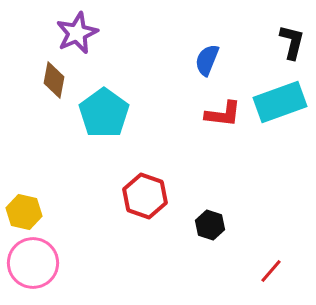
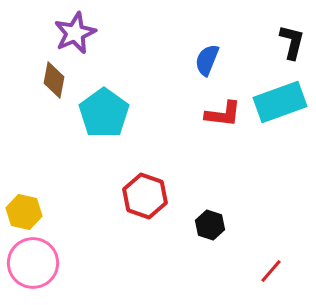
purple star: moved 2 px left
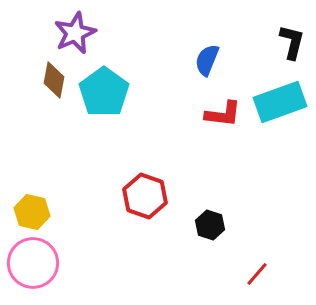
cyan pentagon: moved 21 px up
yellow hexagon: moved 8 px right
red line: moved 14 px left, 3 px down
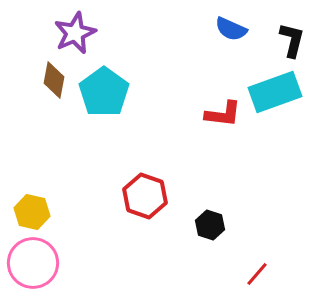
black L-shape: moved 2 px up
blue semicircle: moved 24 px right, 31 px up; rotated 88 degrees counterclockwise
cyan rectangle: moved 5 px left, 10 px up
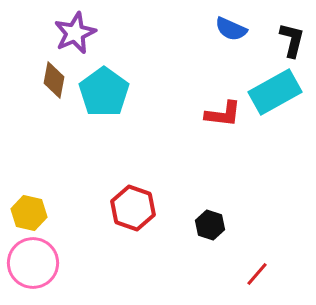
cyan rectangle: rotated 9 degrees counterclockwise
red hexagon: moved 12 px left, 12 px down
yellow hexagon: moved 3 px left, 1 px down
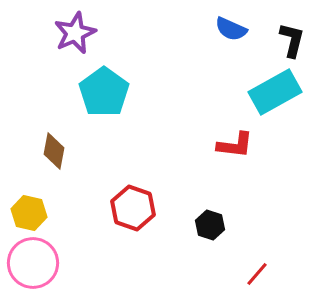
brown diamond: moved 71 px down
red L-shape: moved 12 px right, 31 px down
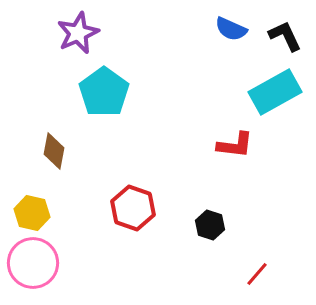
purple star: moved 3 px right
black L-shape: moved 7 px left, 4 px up; rotated 39 degrees counterclockwise
yellow hexagon: moved 3 px right
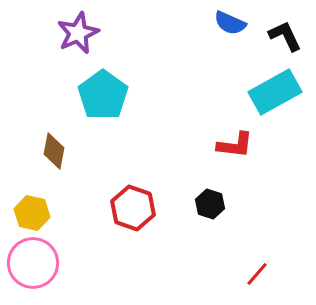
blue semicircle: moved 1 px left, 6 px up
cyan pentagon: moved 1 px left, 3 px down
black hexagon: moved 21 px up
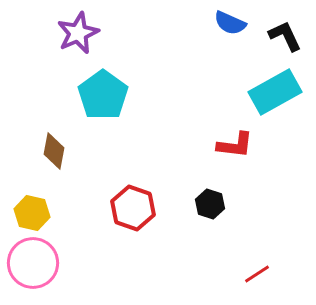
red line: rotated 16 degrees clockwise
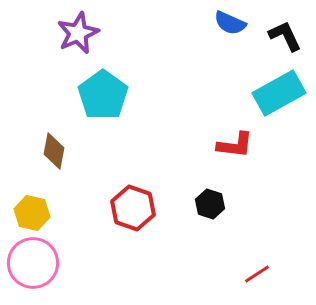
cyan rectangle: moved 4 px right, 1 px down
